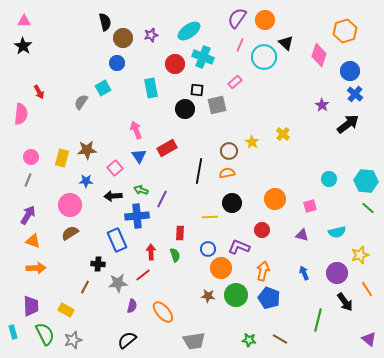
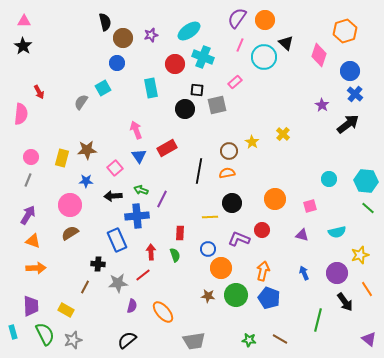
purple L-shape at (239, 247): moved 8 px up
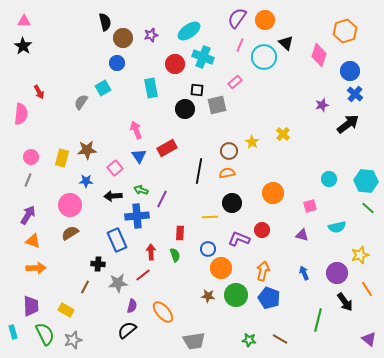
purple star at (322, 105): rotated 24 degrees clockwise
orange circle at (275, 199): moved 2 px left, 6 px up
cyan semicircle at (337, 232): moved 5 px up
black semicircle at (127, 340): moved 10 px up
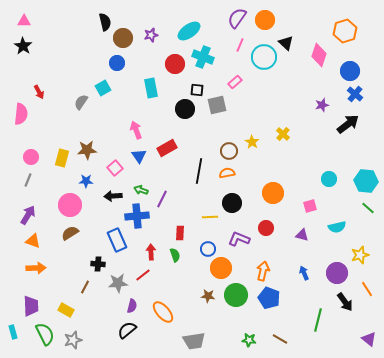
red circle at (262, 230): moved 4 px right, 2 px up
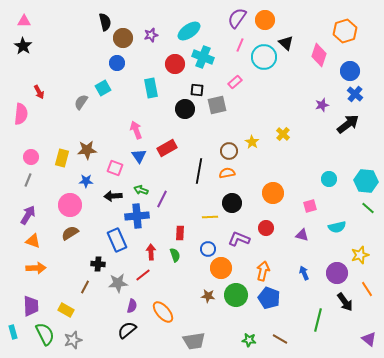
pink square at (115, 168): rotated 28 degrees counterclockwise
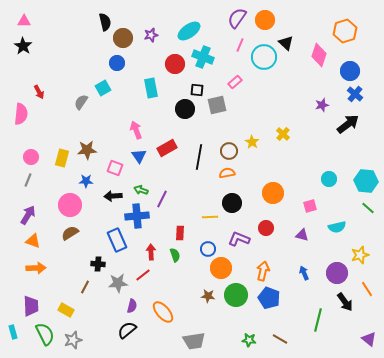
black line at (199, 171): moved 14 px up
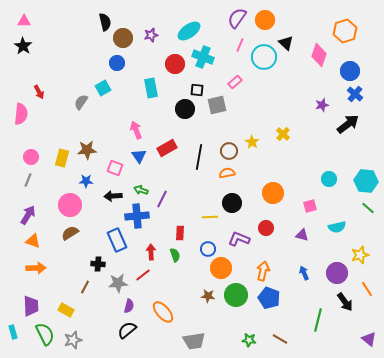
purple semicircle at (132, 306): moved 3 px left
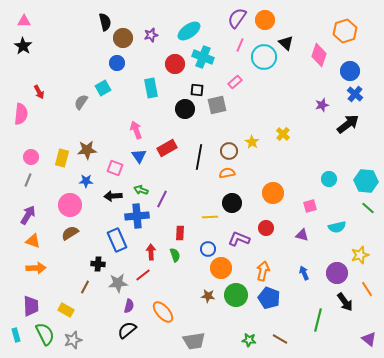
cyan rectangle at (13, 332): moved 3 px right, 3 px down
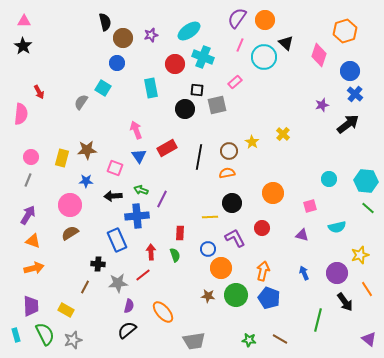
cyan square at (103, 88): rotated 28 degrees counterclockwise
red circle at (266, 228): moved 4 px left
purple L-shape at (239, 239): moved 4 px left, 1 px up; rotated 40 degrees clockwise
orange arrow at (36, 268): moved 2 px left; rotated 12 degrees counterclockwise
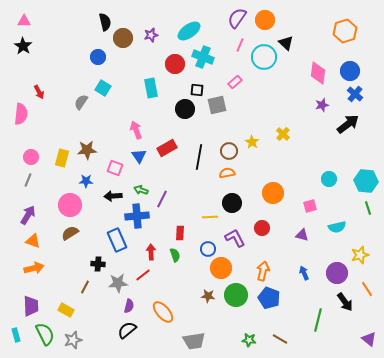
pink diamond at (319, 55): moved 1 px left, 18 px down; rotated 10 degrees counterclockwise
blue circle at (117, 63): moved 19 px left, 6 px up
green line at (368, 208): rotated 32 degrees clockwise
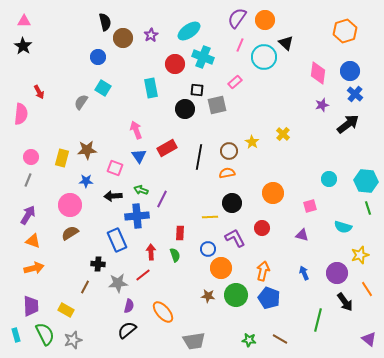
purple star at (151, 35): rotated 16 degrees counterclockwise
cyan semicircle at (337, 227): moved 6 px right; rotated 30 degrees clockwise
